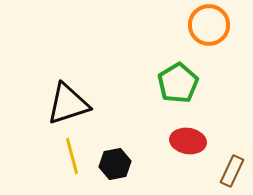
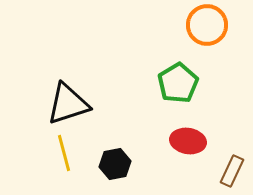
orange circle: moved 2 px left
yellow line: moved 8 px left, 3 px up
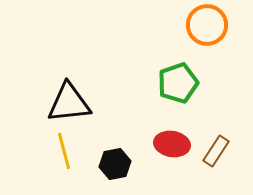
green pentagon: rotated 12 degrees clockwise
black triangle: moved 1 px right, 1 px up; rotated 12 degrees clockwise
red ellipse: moved 16 px left, 3 px down
yellow line: moved 2 px up
brown rectangle: moved 16 px left, 20 px up; rotated 8 degrees clockwise
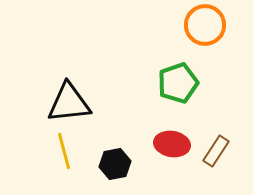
orange circle: moved 2 px left
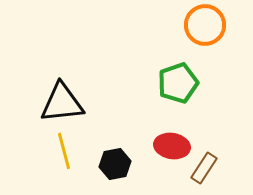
black triangle: moved 7 px left
red ellipse: moved 2 px down
brown rectangle: moved 12 px left, 17 px down
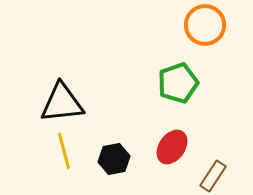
red ellipse: moved 1 px down; rotated 64 degrees counterclockwise
black hexagon: moved 1 px left, 5 px up
brown rectangle: moved 9 px right, 8 px down
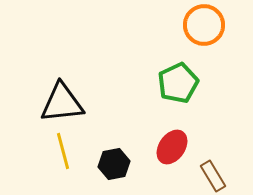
orange circle: moved 1 px left
green pentagon: rotated 6 degrees counterclockwise
yellow line: moved 1 px left
black hexagon: moved 5 px down
brown rectangle: rotated 64 degrees counterclockwise
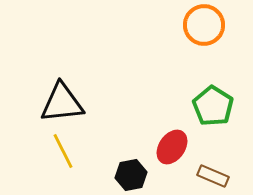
green pentagon: moved 35 px right, 23 px down; rotated 15 degrees counterclockwise
yellow line: rotated 12 degrees counterclockwise
black hexagon: moved 17 px right, 11 px down
brown rectangle: rotated 36 degrees counterclockwise
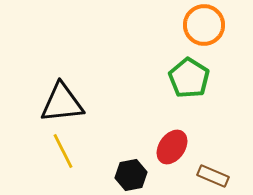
green pentagon: moved 24 px left, 28 px up
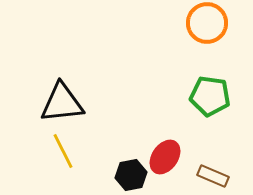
orange circle: moved 3 px right, 2 px up
green pentagon: moved 21 px right, 18 px down; rotated 24 degrees counterclockwise
red ellipse: moved 7 px left, 10 px down
